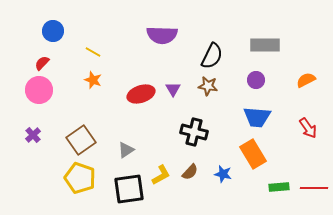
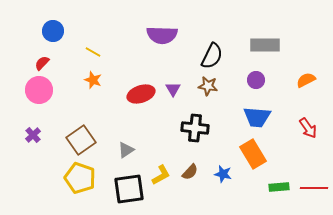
black cross: moved 1 px right, 4 px up; rotated 8 degrees counterclockwise
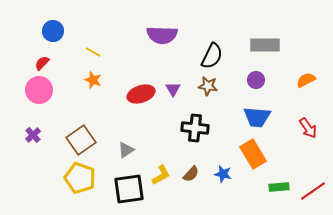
brown semicircle: moved 1 px right, 2 px down
red line: moved 1 px left, 3 px down; rotated 36 degrees counterclockwise
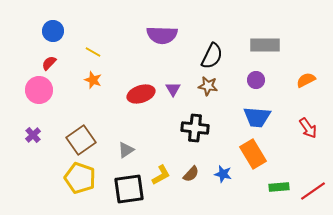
red semicircle: moved 7 px right
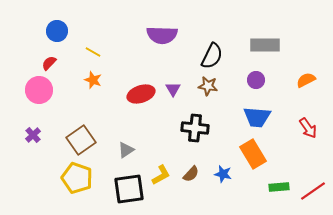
blue circle: moved 4 px right
yellow pentagon: moved 3 px left
